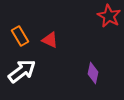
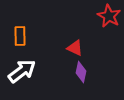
orange rectangle: rotated 30 degrees clockwise
red triangle: moved 25 px right, 8 px down
purple diamond: moved 12 px left, 1 px up
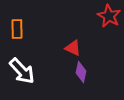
orange rectangle: moved 3 px left, 7 px up
red triangle: moved 2 px left
white arrow: rotated 84 degrees clockwise
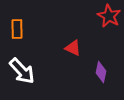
purple diamond: moved 20 px right
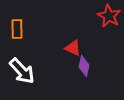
purple diamond: moved 17 px left, 6 px up
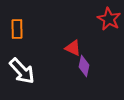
red star: moved 3 px down
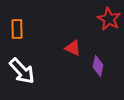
purple diamond: moved 14 px right
